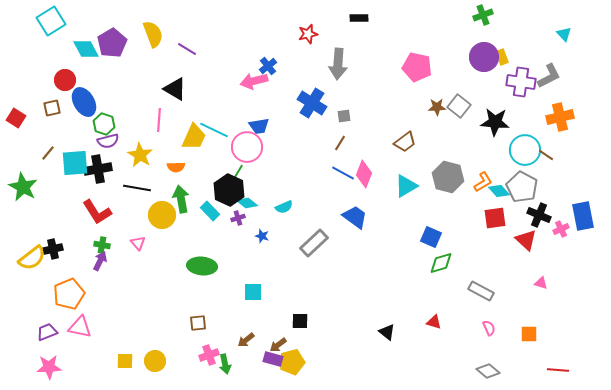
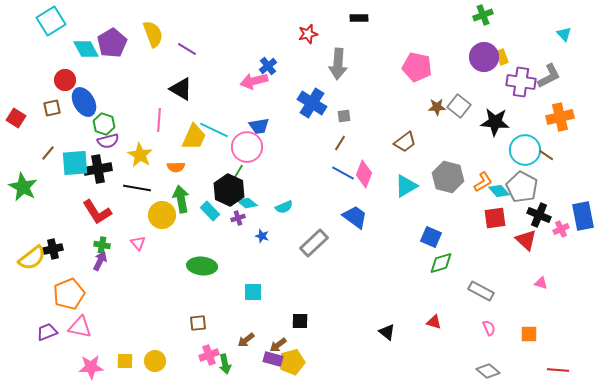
black triangle at (175, 89): moved 6 px right
pink star at (49, 367): moved 42 px right
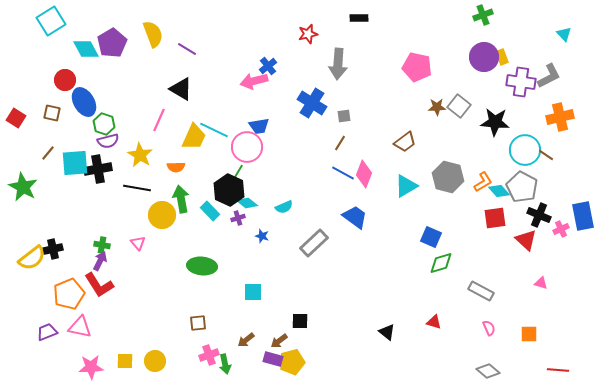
brown square at (52, 108): moved 5 px down; rotated 24 degrees clockwise
pink line at (159, 120): rotated 20 degrees clockwise
red L-shape at (97, 212): moved 2 px right, 73 px down
brown arrow at (278, 345): moved 1 px right, 4 px up
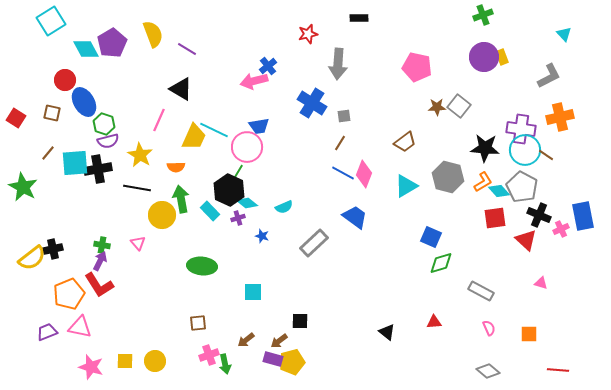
purple cross at (521, 82): moved 47 px down
black star at (495, 122): moved 10 px left, 26 px down
red triangle at (434, 322): rotated 21 degrees counterclockwise
pink star at (91, 367): rotated 20 degrees clockwise
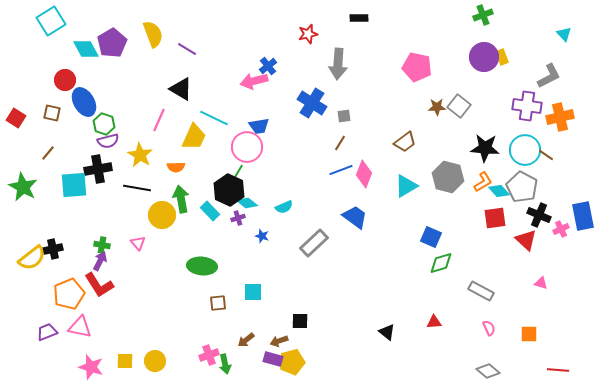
purple cross at (521, 129): moved 6 px right, 23 px up
cyan line at (214, 130): moved 12 px up
cyan square at (75, 163): moved 1 px left, 22 px down
blue line at (343, 173): moved 2 px left, 3 px up; rotated 50 degrees counterclockwise
brown square at (198, 323): moved 20 px right, 20 px up
brown arrow at (279, 341): rotated 18 degrees clockwise
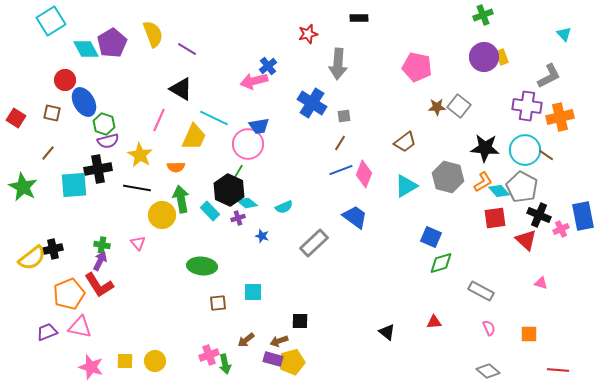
pink circle at (247, 147): moved 1 px right, 3 px up
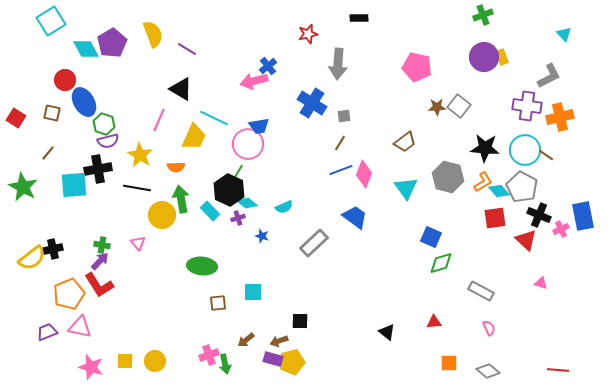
cyan triangle at (406, 186): moved 2 px down; rotated 35 degrees counterclockwise
purple arrow at (100, 261): rotated 18 degrees clockwise
orange square at (529, 334): moved 80 px left, 29 px down
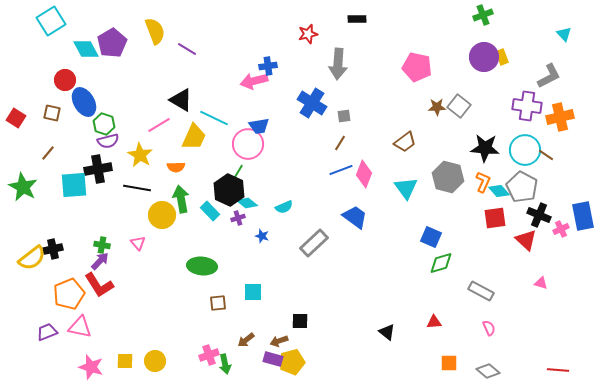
black rectangle at (359, 18): moved 2 px left, 1 px down
yellow semicircle at (153, 34): moved 2 px right, 3 px up
blue cross at (268, 66): rotated 30 degrees clockwise
black triangle at (181, 89): moved 11 px down
pink line at (159, 120): moved 5 px down; rotated 35 degrees clockwise
orange L-shape at (483, 182): rotated 35 degrees counterclockwise
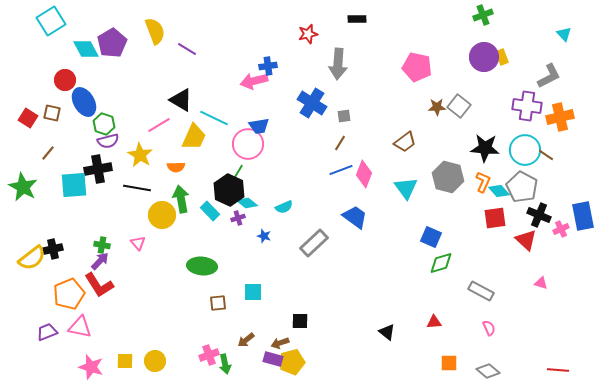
red square at (16, 118): moved 12 px right
blue star at (262, 236): moved 2 px right
brown arrow at (279, 341): moved 1 px right, 2 px down
